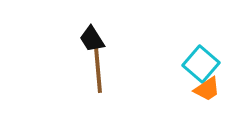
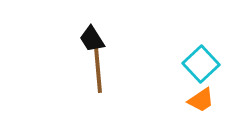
cyan square: rotated 6 degrees clockwise
orange trapezoid: moved 6 px left, 11 px down
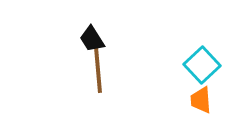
cyan square: moved 1 px right, 1 px down
orange trapezoid: rotated 120 degrees clockwise
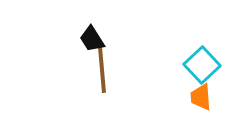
brown line: moved 4 px right
orange trapezoid: moved 3 px up
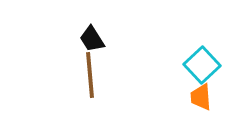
brown line: moved 12 px left, 5 px down
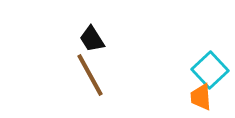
cyan square: moved 8 px right, 5 px down
brown line: rotated 24 degrees counterclockwise
